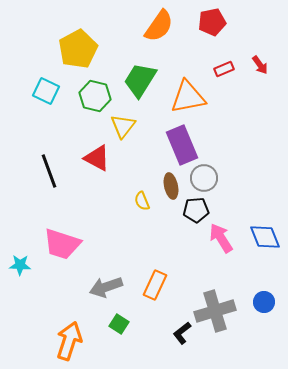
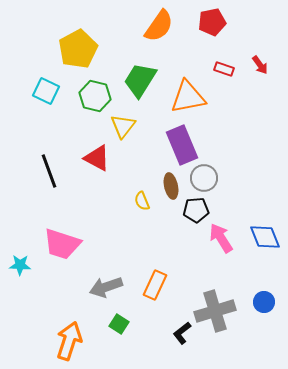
red rectangle: rotated 42 degrees clockwise
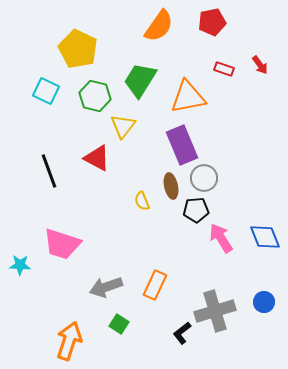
yellow pentagon: rotated 18 degrees counterclockwise
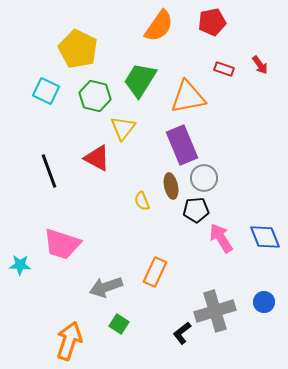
yellow triangle: moved 2 px down
orange rectangle: moved 13 px up
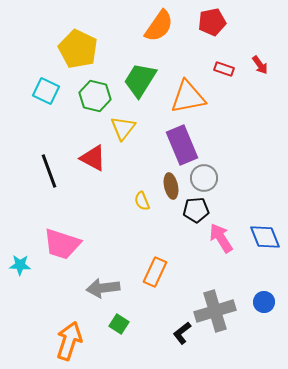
red triangle: moved 4 px left
gray arrow: moved 3 px left, 1 px down; rotated 12 degrees clockwise
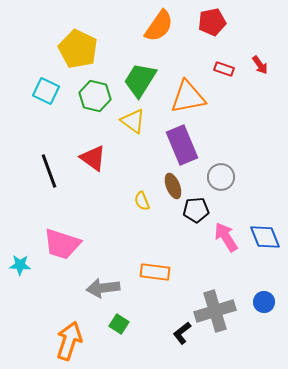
yellow triangle: moved 10 px right, 7 px up; rotated 32 degrees counterclockwise
red triangle: rotated 8 degrees clockwise
gray circle: moved 17 px right, 1 px up
brown ellipse: moved 2 px right; rotated 10 degrees counterclockwise
pink arrow: moved 5 px right, 1 px up
orange rectangle: rotated 72 degrees clockwise
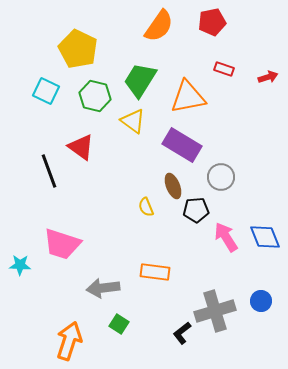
red arrow: moved 8 px right, 12 px down; rotated 72 degrees counterclockwise
purple rectangle: rotated 36 degrees counterclockwise
red triangle: moved 12 px left, 11 px up
yellow semicircle: moved 4 px right, 6 px down
blue circle: moved 3 px left, 1 px up
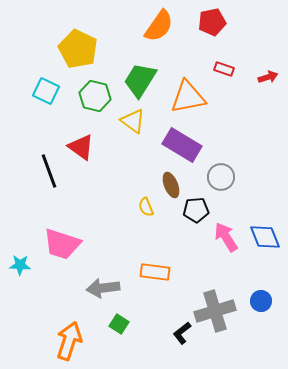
brown ellipse: moved 2 px left, 1 px up
